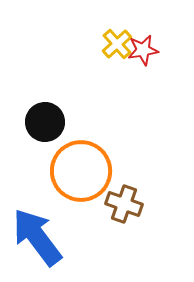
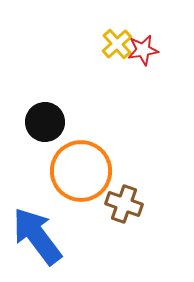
blue arrow: moved 1 px up
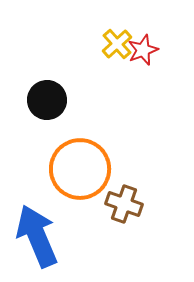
red star: rotated 12 degrees counterclockwise
black circle: moved 2 px right, 22 px up
orange circle: moved 1 px left, 2 px up
blue arrow: rotated 14 degrees clockwise
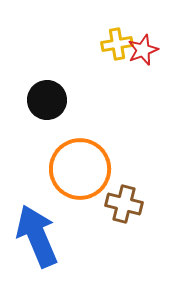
yellow cross: rotated 32 degrees clockwise
brown cross: rotated 6 degrees counterclockwise
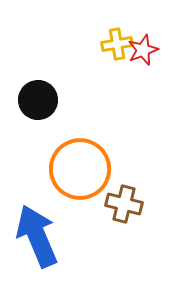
black circle: moved 9 px left
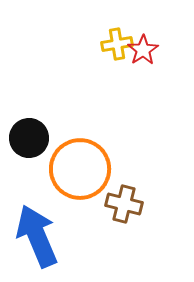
red star: rotated 12 degrees counterclockwise
black circle: moved 9 px left, 38 px down
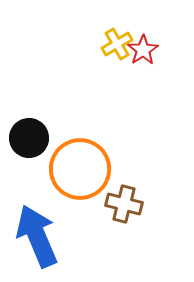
yellow cross: rotated 20 degrees counterclockwise
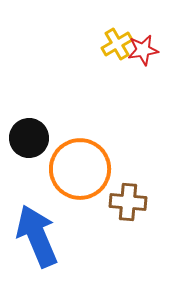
red star: rotated 24 degrees clockwise
brown cross: moved 4 px right, 2 px up; rotated 9 degrees counterclockwise
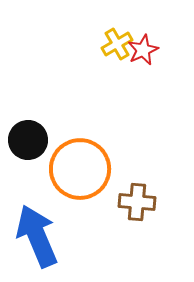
red star: rotated 16 degrees counterclockwise
black circle: moved 1 px left, 2 px down
brown cross: moved 9 px right
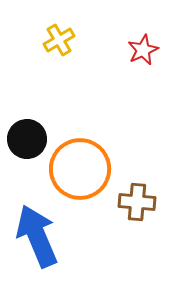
yellow cross: moved 58 px left, 4 px up
black circle: moved 1 px left, 1 px up
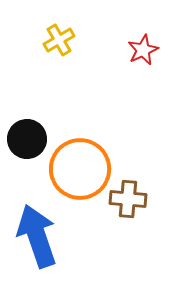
brown cross: moved 9 px left, 3 px up
blue arrow: rotated 4 degrees clockwise
